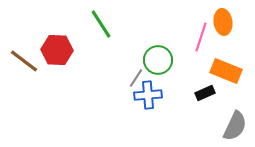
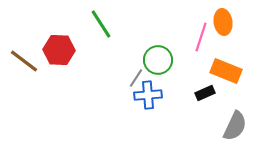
red hexagon: moved 2 px right
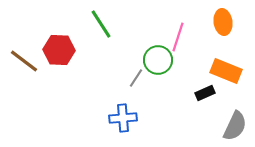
pink line: moved 23 px left
blue cross: moved 25 px left, 23 px down
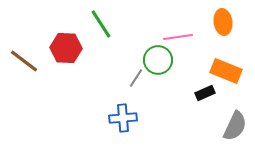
pink line: rotated 64 degrees clockwise
red hexagon: moved 7 px right, 2 px up
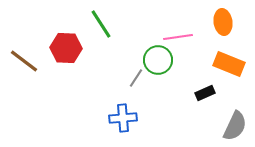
orange rectangle: moved 3 px right, 7 px up
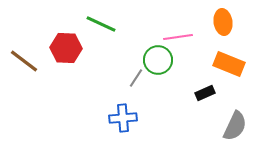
green line: rotated 32 degrees counterclockwise
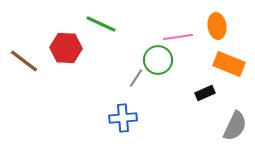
orange ellipse: moved 6 px left, 4 px down
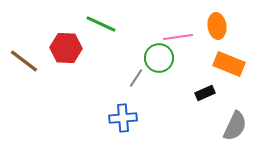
green circle: moved 1 px right, 2 px up
